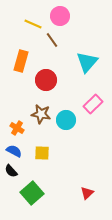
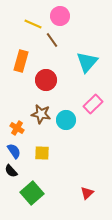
blue semicircle: rotated 28 degrees clockwise
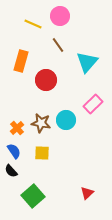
brown line: moved 6 px right, 5 px down
brown star: moved 9 px down
orange cross: rotated 16 degrees clockwise
green square: moved 1 px right, 3 px down
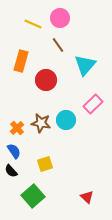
pink circle: moved 2 px down
cyan triangle: moved 2 px left, 3 px down
yellow square: moved 3 px right, 11 px down; rotated 21 degrees counterclockwise
red triangle: moved 4 px down; rotated 32 degrees counterclockwise
